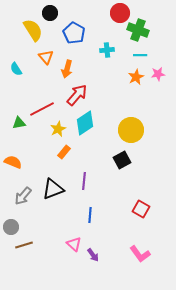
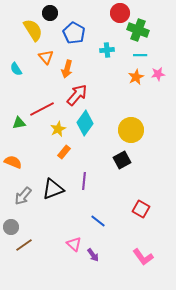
cyan diamond: rotated 20 degrees counterclockwise
blue line: moved 8 px right, 6 px down; rotated 56 degrees counterclockwise
brown line: rotated 18 degrees counterclockwise
pink L-shape: moved 3 px right, 3 px down
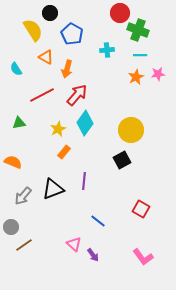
blue pentagon: moved 2 px left, 1 px down
orange triangle: rotated 21 degrees counterclockwise
red line: moved 14 px up
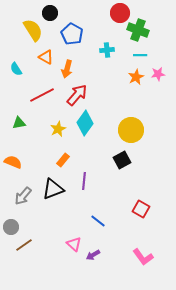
orange rectangle: moved 1 px left, 8 px down
purple arrow: rotated 96 degrees clockwise
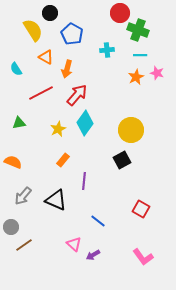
pink star: moved 1 px left, 1 px up; rotated 24 degrees clockwise
red line: moved 1 px left, 2 px up
black triangle: moved 3 px right, 11 px down; rotated 45 degrees clockwise
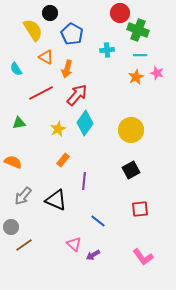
black square: moved 9 px right, 10 px down
red square: moved 1 px left; rotated 36 degrees counterclockwise
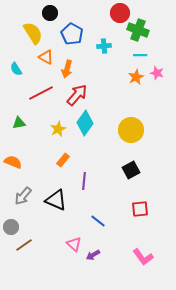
yellow semicircle: moved 3 px down
cyan cross: moved 3 px left, 4 px up
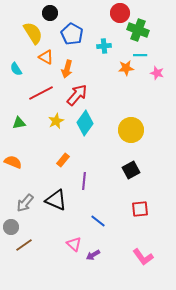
orange star: moved 10 px left, 9 px up; rotated 21 degrees clockwise
yellow star: moved 2 px left, 8 px up
gray arrow: moved 2 px right, 7 px down
